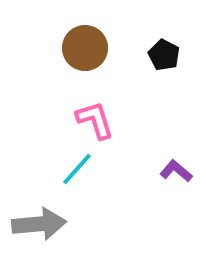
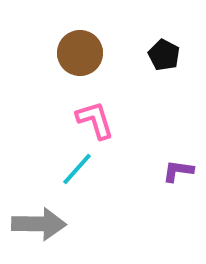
brown circle: moved 5 px left, 5 px down
purple L-shape: moved 2 px right; rotated 32 degrees counterclockwise
gray arrow: rotated 6 degrees clockwise
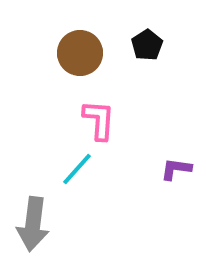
black pentagon: moved 17 px left, 10 px up; rotated 12 degrees clockwise
pink L-shape: moved 4 px right; rotated 21 degrees clockwise
purple L-shape: moved 2 px left, 2 px up
gray arrow: moved 6 px left; rotated 96 degrees clockwise
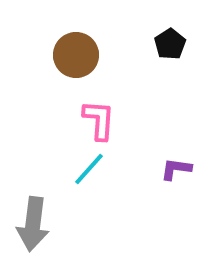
black pentagon: moved 23 px right, 1 px up
brown circle: moved 4 px left, 2 px down
cyan line: moved 12 px right
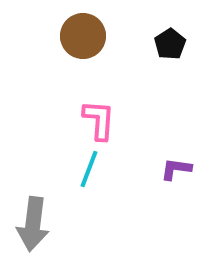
brown circle: moved 7 px right, 19 px up
cyan line: rotated 21 degrees counterclockwise
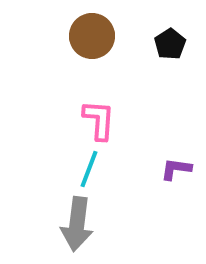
brown circle: moved 9 px right
gray arrow: moved 44 px right
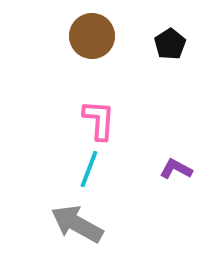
purple L-shape: rotated 20 degrees clockwise
gray arrow: rotated 112 degrees clockwise
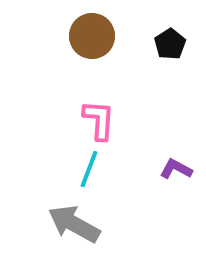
gray arrow: moved 3 px left
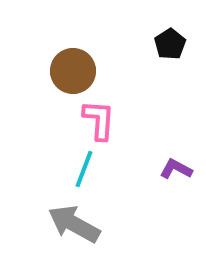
brown circle: moved 19 px left, 35 px down
cyan line: moved 5 px left
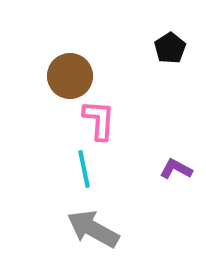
black pentagon: moved 4 px down
brown circle: moved 3 px left, 5 px down
cyan line: rotated 33 degrees counterclockwise
gray arrow: moved 19 px right, 5 px down
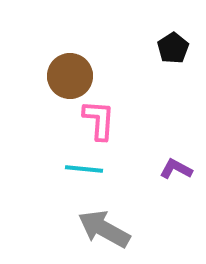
black pentagon: moved 3 px right
cyan line: rotated 72 degrees counterclockwise
gray arrow: moved 11 px right
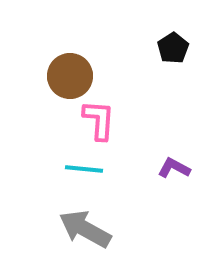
purple L-shape: moved 2 px left, 1 px up
gray arrow: moved 19 px left
